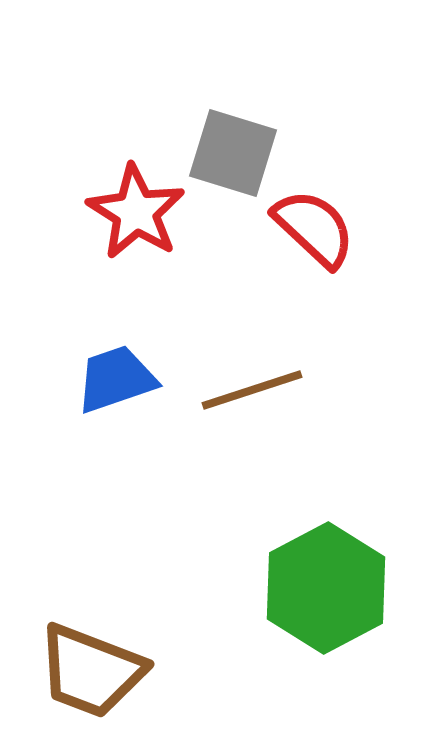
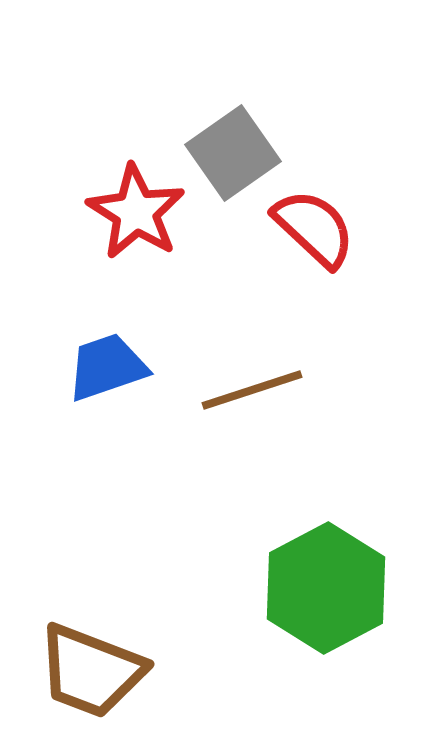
gray square: rotated 38 degrees clockwise
blue trapezoid: moved 9 px left, 12 px up
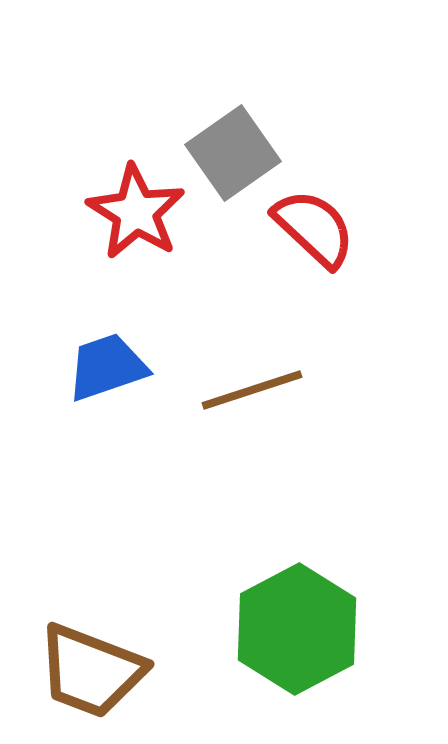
green hexagon: moved 29 px left, 41 px down
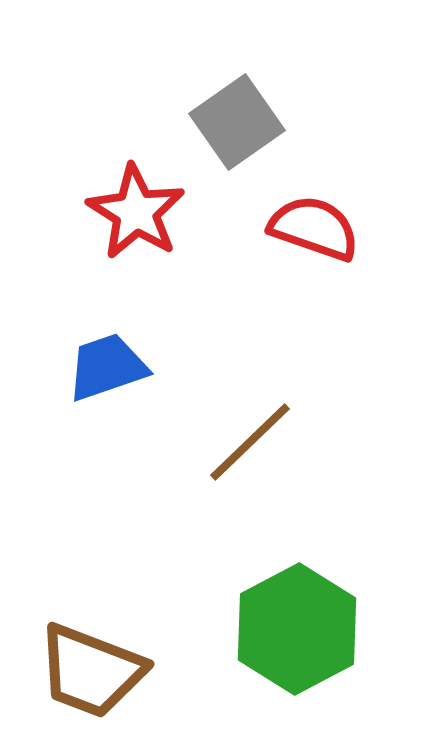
gray square: moved 4 px right, 31 px up
red semicircle: rotated 24 degrees counterclockwise
brown line: moved 2 px left, 52 px down; rotated 26 degrees counterclockwise
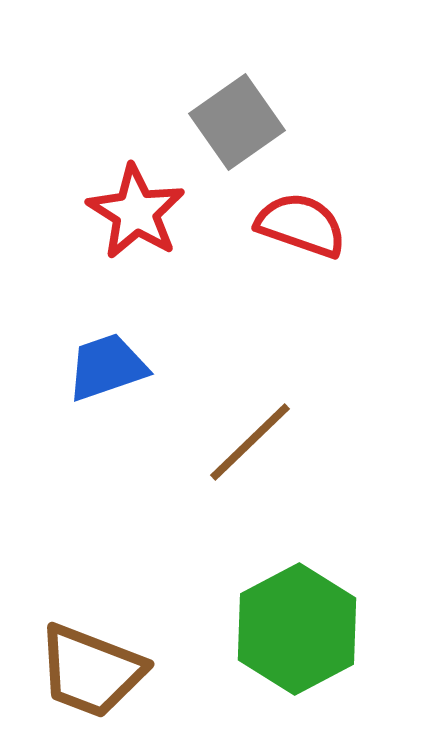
red semicircle: moved 13 px left, 3 px up
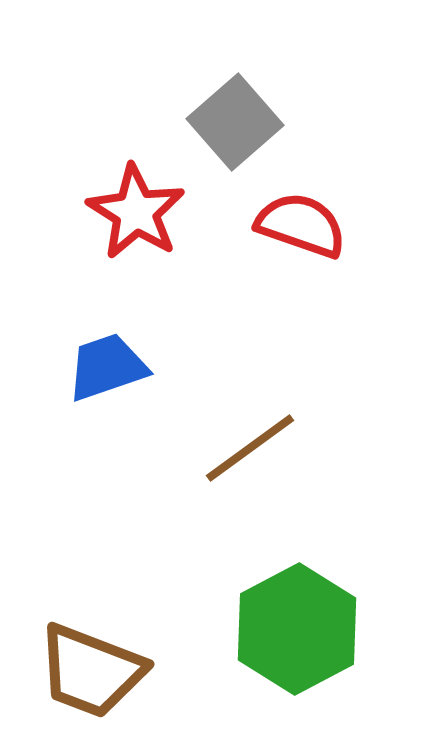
gray square: moved 2 px left; rotated 6 degrees counterclockwise
brown line: moved 6 px down; rotated 8 degrees clockwise
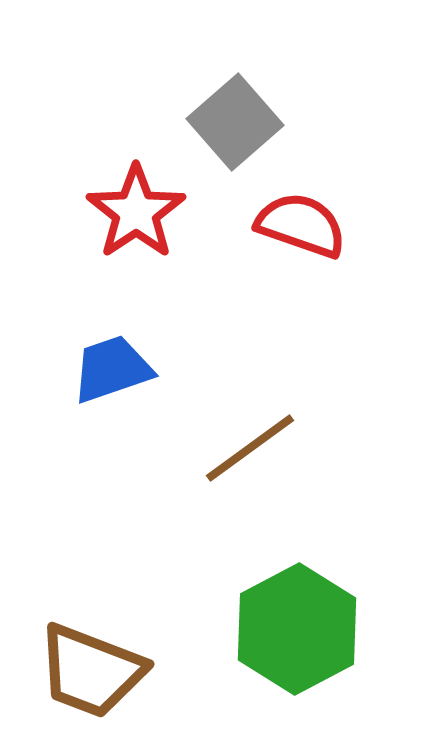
red star: rotated 6 degrees clockwise
blue trapezoid: moved 5 px right, 2 px down
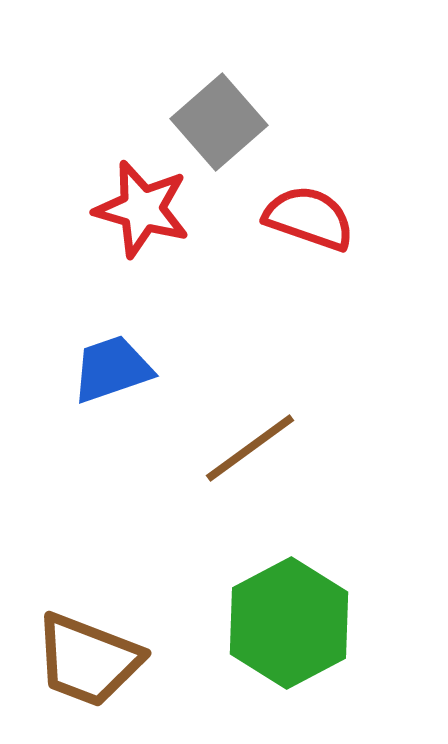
gray square: moved 16 px left
red star: moved 6 px right, 3 px up; rotated 22 degrees counterclockwise
red semicircle: moved 8 px right, 7 px up
green hexagon: moved 8 px left, 6 px up
brown trapezoid: moved 3 px left, 11 px up
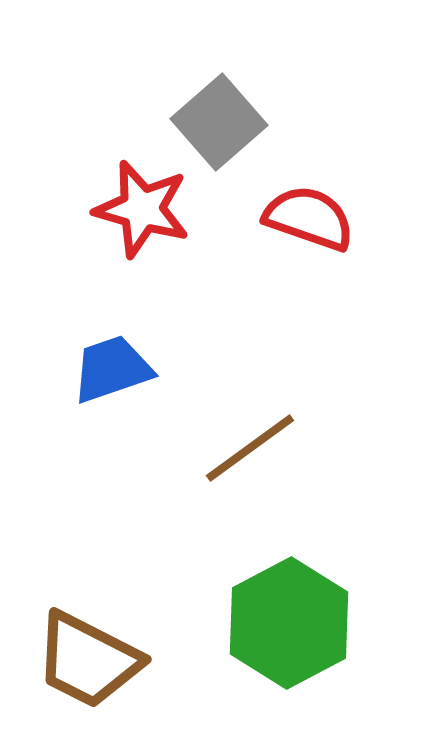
brown trapezoid: rotated 6 degrees clockwise
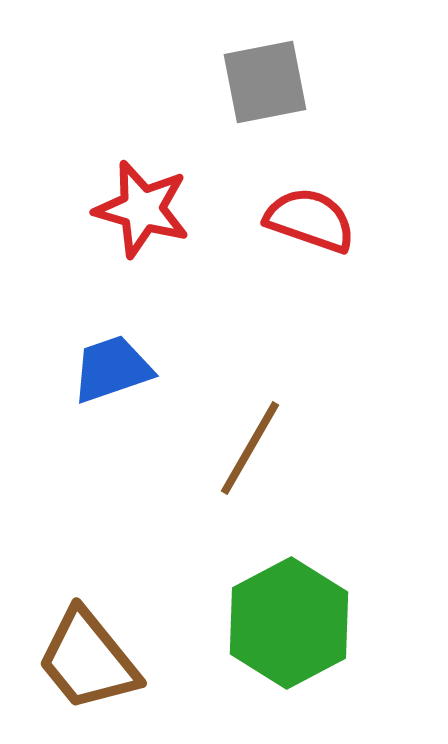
gray square: moved 46 px right, 40 px up; rotated 30 degrees clockwise
red semicircle: moved 1 px right, 2 px down
brown line: rotated 24 degrees counterclockwise
brown trapezoid: rotated 24 degrees clockwise
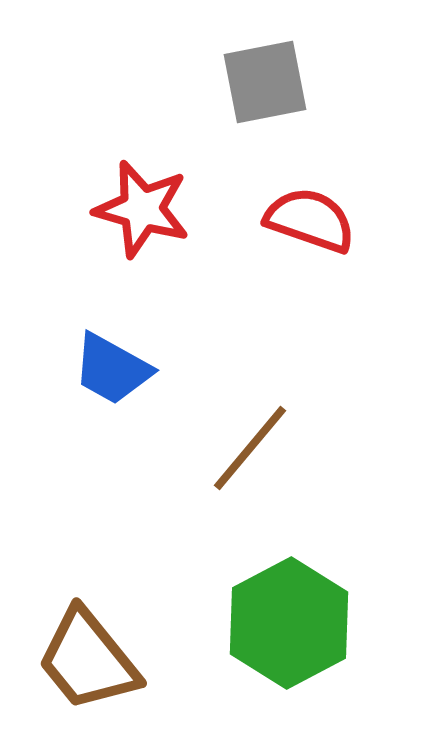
blue trapezoid: rotated 132 degrees counterclockwise
brown line: rotated 10 degrees clockwise
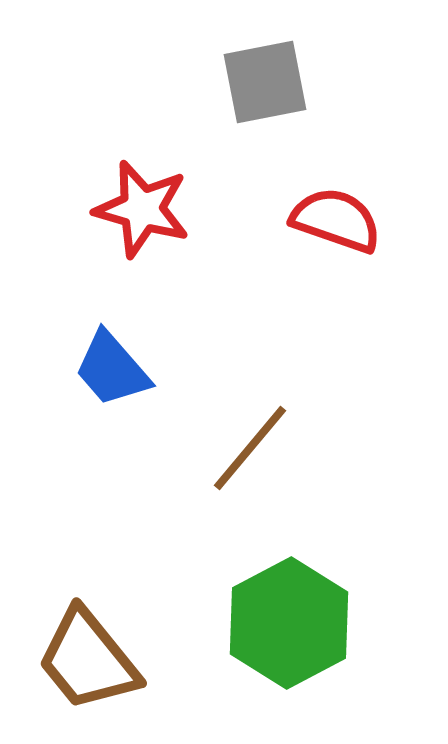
red semicircle: moved 26 px right
blue trapezoid: rotated 20 degrees clockwise
